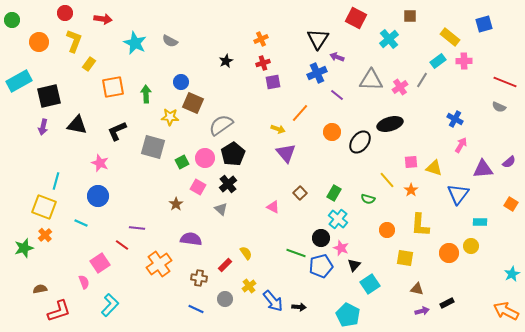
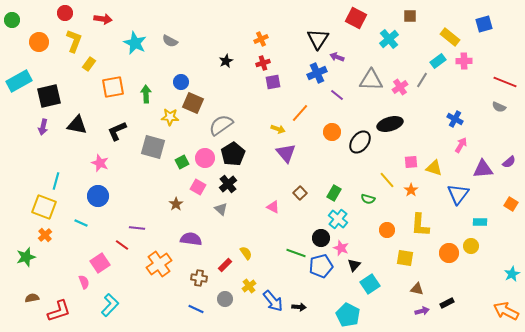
green star at (24, 248): moved 2 px right, 9 px down
brown semicircle at (40, 289): moved 8 px left, 9 px down
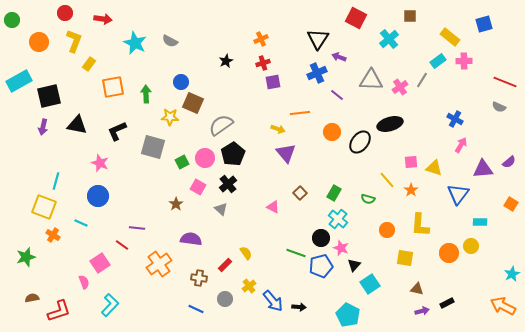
purple arrow at (337, 57): moved 2 px right
orange line at (300, 113): rotated 42 degrees clockwise
orange cross at (45, 235): moved 8 px right; rotated 16 degrees counterclockwise
orange arrow at (506, 311): moved 3 px left, 5 px up
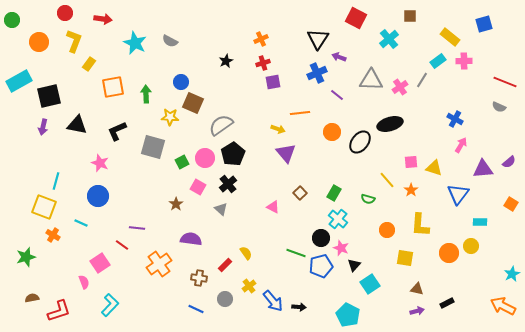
purple arrow at (422, 311): moved 5 px left
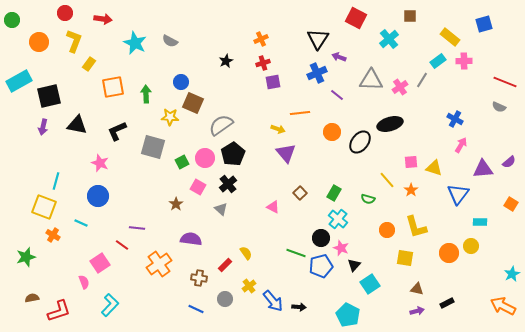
yellow L-shape at (420, 225): moved 4 px left, 2 px down; rotated 20 degrees counterclockwise
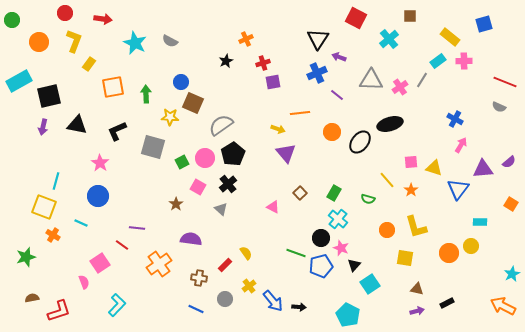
orange cross at (261, 39): moved 15 px left
pink star at (100, 163): rotated 12 degrees clockwise
blue triangle at (458, 194): moved 5 px up
cyan L-shape at (110, 305): moved 7 px right
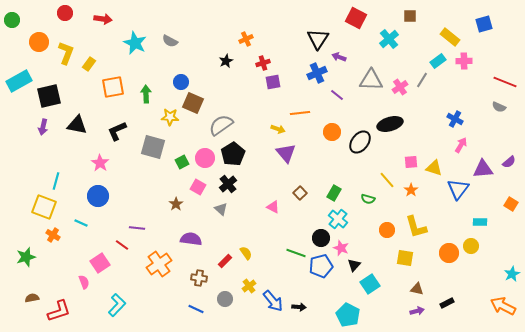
yellow L-shape at (74, 41): moved 8 px left, 12 px down
red rectangle at (225, 265): moved 4 px up
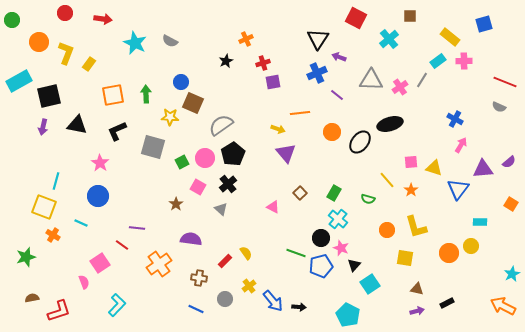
orange square at (113, 87): moved 8 px down
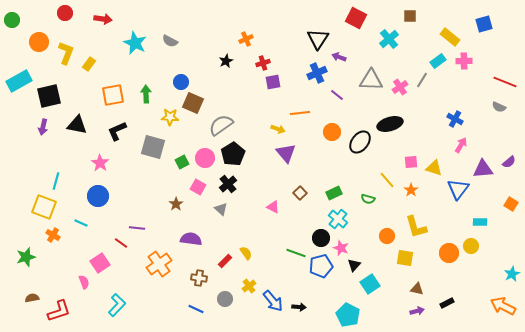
green rectangle at (334, 193): rotated 35 degrees clockwise
orange circle at (387, 230): moved 6 px down
red line at (122, 245): moved 1 px left, 2 px up
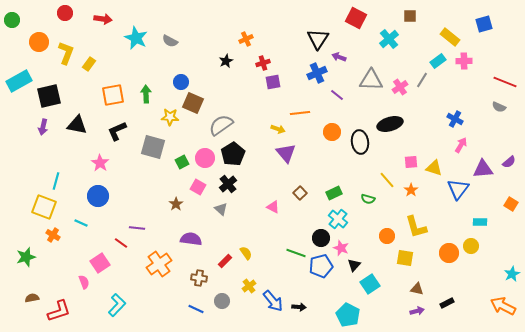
cyan star at (135, 43): moved 1 px right, 5 px up
black ellipse at (360, 142): rotated 45 degrees counterclockwise
gray circle at (225, 299): moved 3 px left, 2 px down
